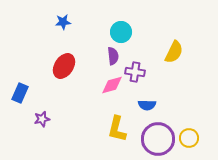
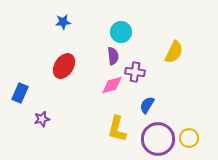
blue semicircle: rotated 120 degrees clockwise
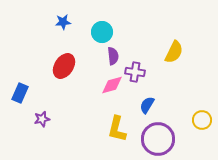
cyan circle: moved 19 px left
yellow circle: moved 13 px right, 18 px up
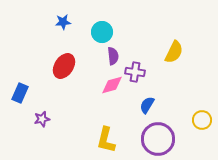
yellow L-shape: moved 11 px left, 11 px down
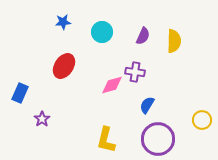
yellow semicircle: moved 11 px up; rotated 25 degrees counterclockwise
purple semicircle: moved 30 px right, 20 px up; rotated 30 degrees clockwise
purple star: rotated 21 degrees counterclockwise
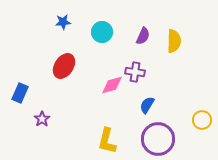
yellow L-shape: moved 1 px right, 1 px down
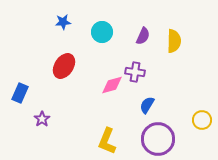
yellow L-shape: rotated 8 degrees clockwise
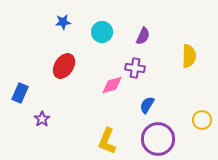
yellow semicircle: moved 15 px right, 15 px down
purple cross: moved 4 px up
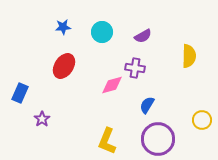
blue star: moved 5 px down
purple semicircle: rotated 36 degrees clockwise
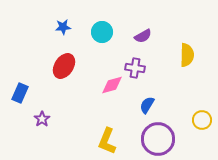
yellow semicircle: moved 2 px left, 1 px up
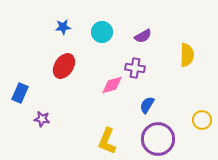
purple star: rotated 28 degrees counterclockwise
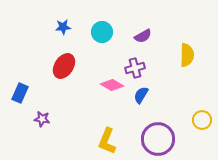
purple cross: rotated 24 degrees counterclockwise
pink diamond: rotated 45 degrees clockwise
blue semicircle: moved 6 px left, 10 px up
